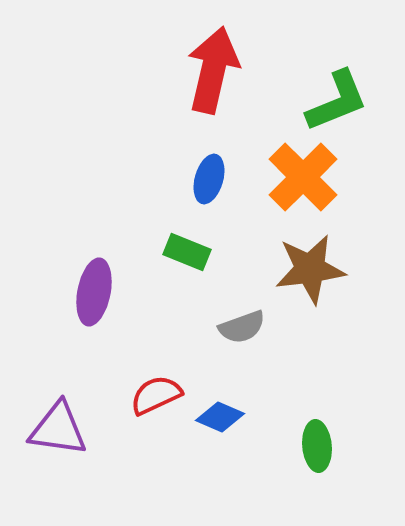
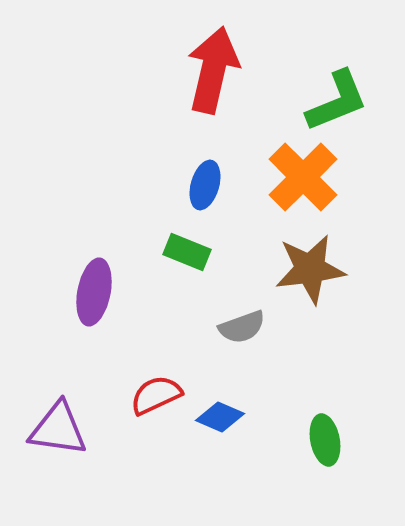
blue ellipse: moved 4 px left, 6 px down
green ellipse: moved 8 px right, 6 px up; rotated 6 degrees counterclockwise
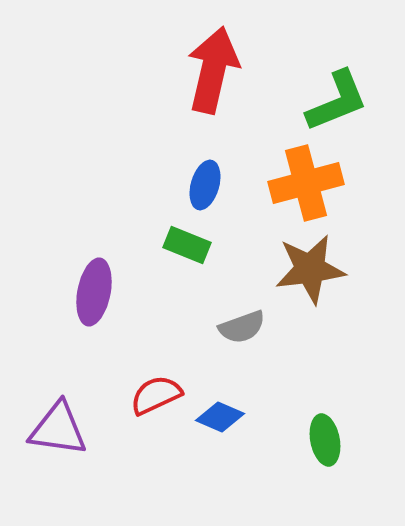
orange cross: moved 3 px right, 6 px down; rotated 30 degrees clockwise
green rectangle: moved 7 px up
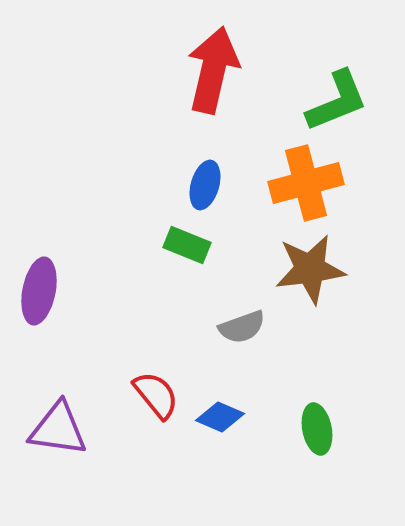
purple ellipse: moved 55 px left, 1 px up
red semicircle: rotated 76 degrees clockwise
green ellipse: moved 8 px left, 11 px up
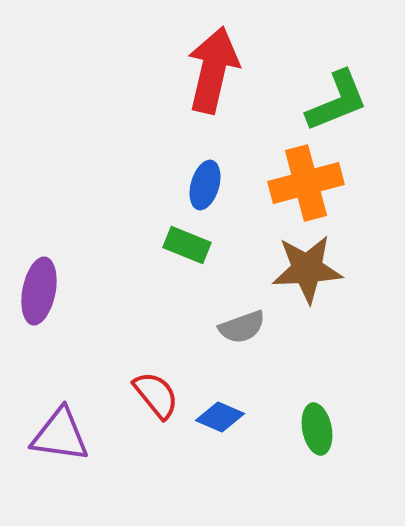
brown star: moved 3 px left; rotated 4 degrees clockwise
purple triangle: moved 2 px right, 6 px down
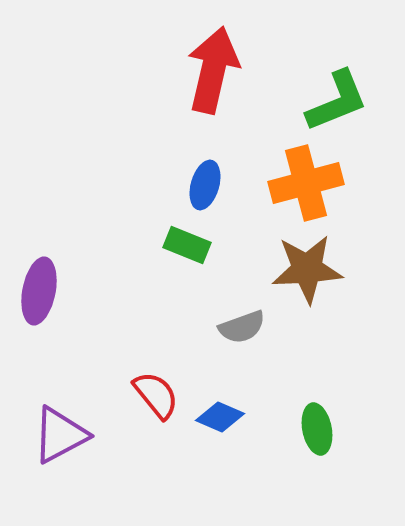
purple triangle: rotated 36 degrees counterclockwise
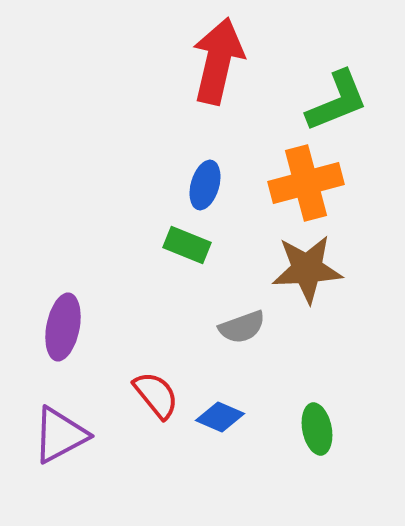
red arrow: moved 5 px right, 9 px up
purple ellipse: moved 24 px right, 36 px down
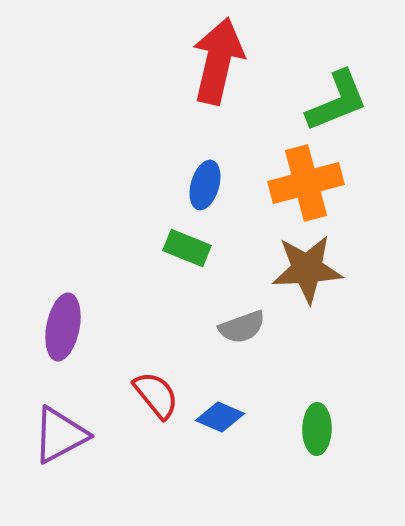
green rectangle: moved 3 px down
green ellipse: rotated 12 degrees clockwise
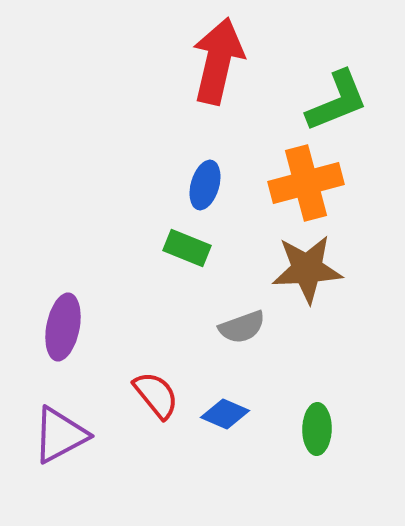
blue diamond: moved 5 px right, 3 px up
